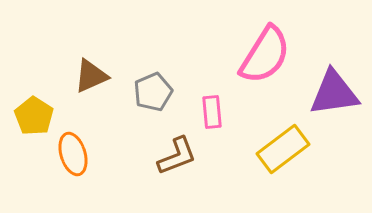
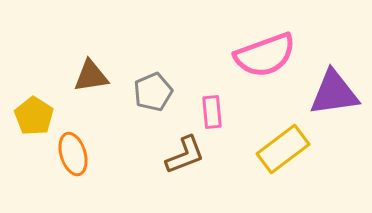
pink semicircle: rotated 38 degrees clockwise
brown triangle: rotated 15 degrees clockwise
brown L-shape: moved 8 px right, 1 px up
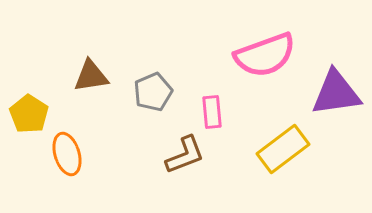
purple triangle: moved 2 px right
yellow pentagon: moved 5 px left, 2 px up
orange ellipse: moved 6 px left
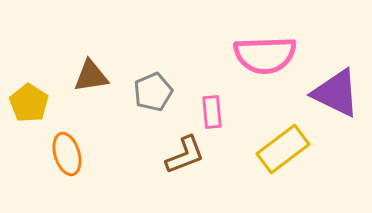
pink semicircle: rotated 18 degrees clockwise
purple triangle: rotated 34 degrees clockwise
yellow pentagon: moved 11 px up
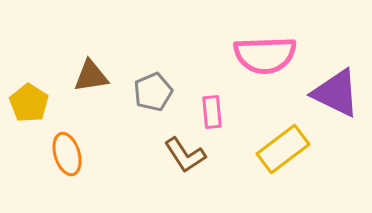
brown L-shape: rotated 78 degrees clockwise
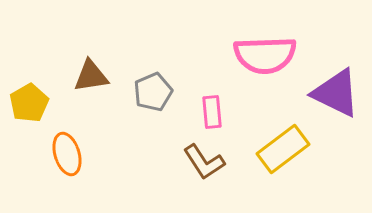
yellow pentagon: rotated 9 degrees clockwise
brown L-shape: moved 19 px right, 7 px down
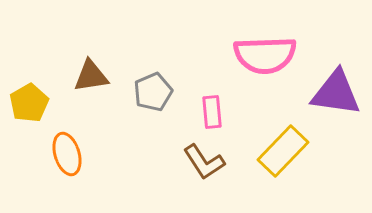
purple triangle: rotated 18 degrees counterclockwise
yellow rectangle: moved 2 px down; rotated 9 degrees counterclockwise
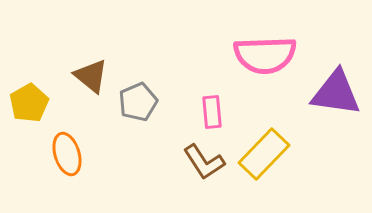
brown triangle: rotated 48 degrees clockwise
gray pentagon: moved 15 px left, 10 px down
yellow rectangle: moved 19 px left, 3 px down
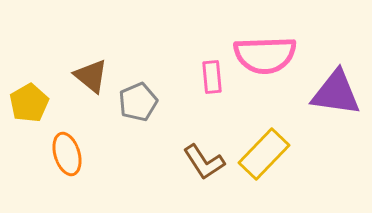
pink rectangle: moved 35 px up
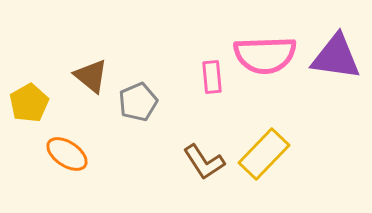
purple triangle: moved 36 px up
orange ellipse: rotated 39 degrees counterclockwise
